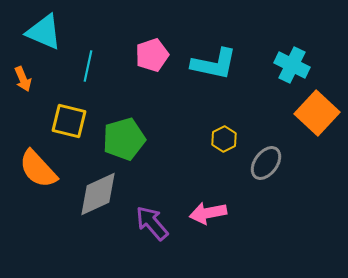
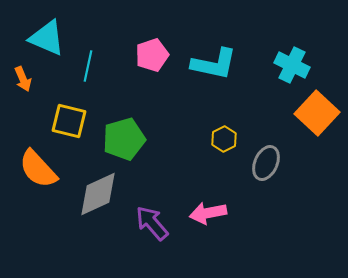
cyan triangle: moved 3 px right, 6 px down
gray ellipse: rotated 12 degrees counterclockwise
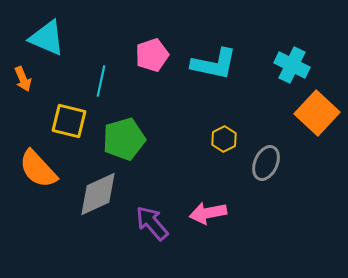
cyan line: moved 13 px right, 15 px down
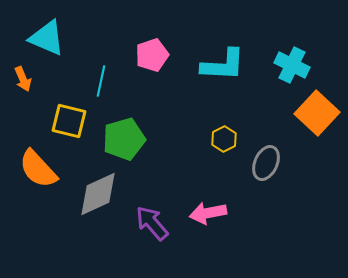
cyan L-shape: moved 9 px right, 1 px down; rotated 9 degrees counterclockwise
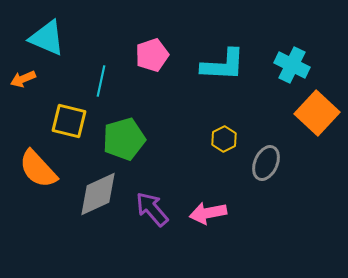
orange arrow: rotated 90 degrees clockwise
purple arrow: moved 14 px up
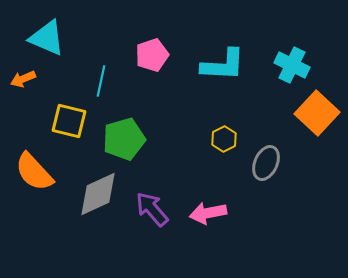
orange semicircle: moved 4 px left, 3 px down
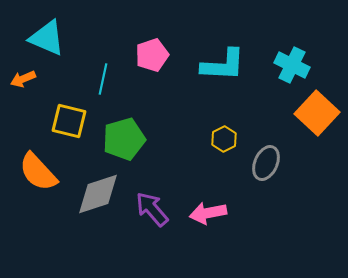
cyan line: moved 2 px right, 2 px up
orange semicircle: moved 4 px right
gray diamond: rotated 6 degrees clockwise
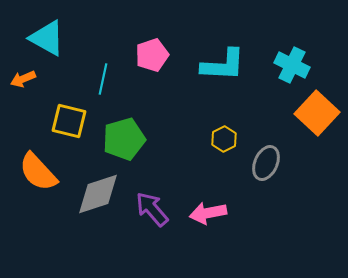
cyan triangle: rotated 6 degrees clockwise
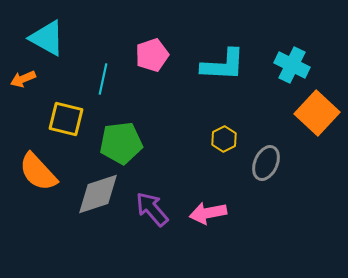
yellow square: moved 3 px left, 2 px up
green pentagon: moved 3 px left, 4 px down; rotated 9 degrees clockwise
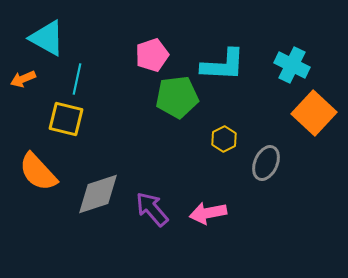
cyan line: moved 26 px left
orange square: moved 3 px left
green pentagon: moved 56 px right, 46 px up
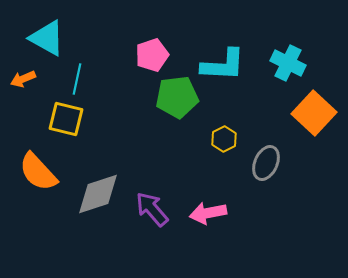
cyan cross: moved 4 px left, 2 px up
